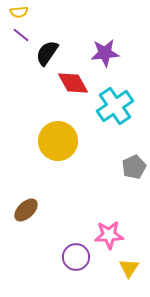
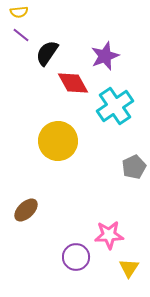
purple star: moved 3 px down; rotated 16 degrees counterclockwise
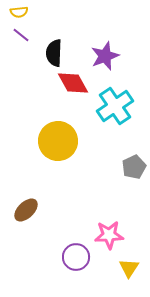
black semicircle: moved 7 px right; rotated 32 degrees counterclockwise
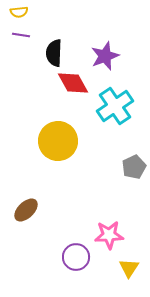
purple line: rotated 30 degrees counterclockwise
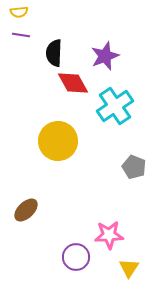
gray pentagon: rotated 25 degrees counterclockwise
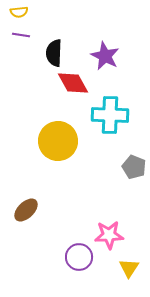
purple star: rotated 24 degrees counterclockwise
cyan cross: moved 5 px left, 9 px down; rotated 36 degrees clockwise
purple circle: moved 3 px right
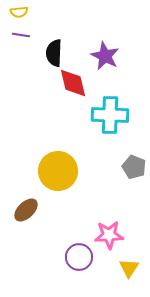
red diamond: rotated 16 degrees clockwise
yellow circle: moved 30 px down
